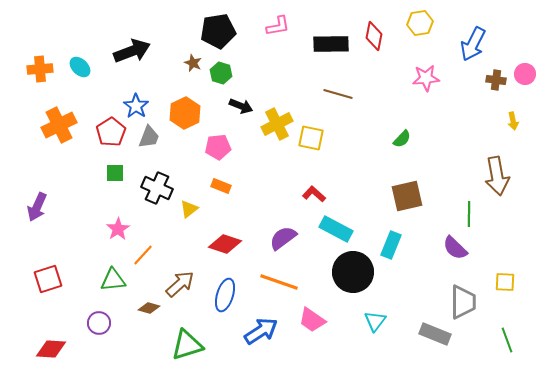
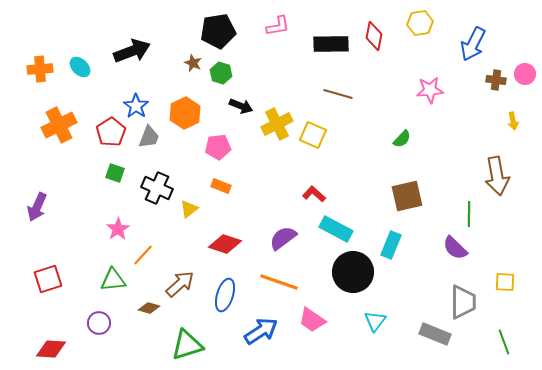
pink star at (426, 78): moved 4 px right, 12 px down
yellow square at (311, 138): moved 2 px right, 3 px up; rotated 12 degrees clockwise
green square at (115, 173): rotated 18 degrees clockwise
green line at (507, 340): moved 3 px left, 2 px down
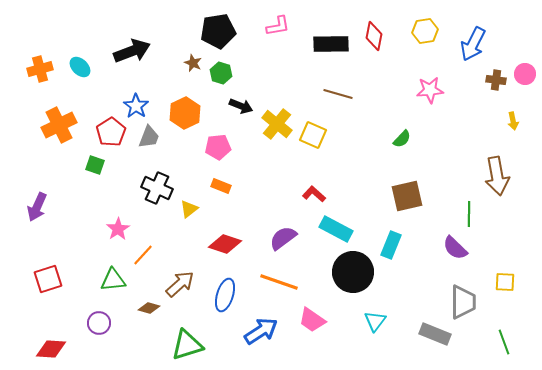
yellow hexagon at (420, 23): moved 5 px right, 8 px down
orange cross at (40, 69): rotated 10 degrees counterclockwise
yellow cross at (277, 124): rotated 24 degrees counterclockwise
green square at (115, 173): moved 20 px left, 8 px up
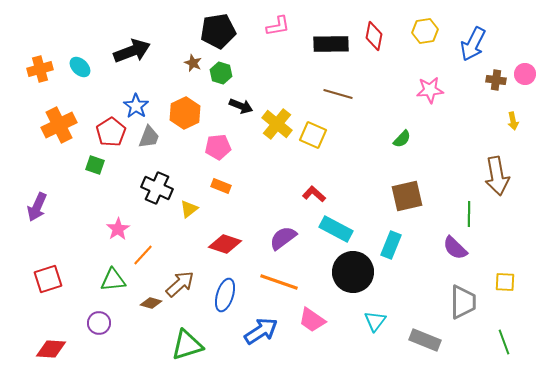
brown diamond at (149, 308): moved 2 px right, 5 px up
gray rectangle at (435, 334): moved 10 px left, 6 px down
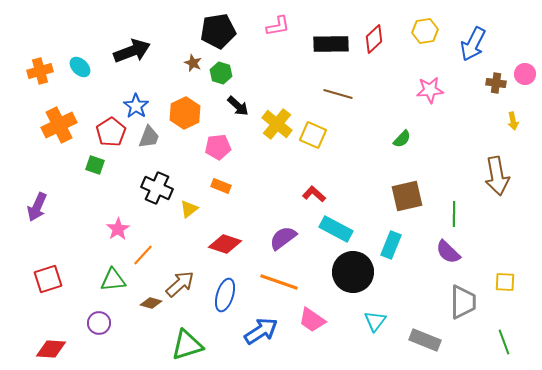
red diamond at (374, 36): moved 3 px down; rotated 36 degrees clockwise
orange cross at (40, 69): moved 2 px down
brown cross at (496, 80): moved 3 px down
black arrow at (241, 106): moved 3 px left; rotated 20 degrees clockwise
green line at (469, 214): moved 15 px left
purple semicircle at (455, 248): moved 7 px left, 4 px down
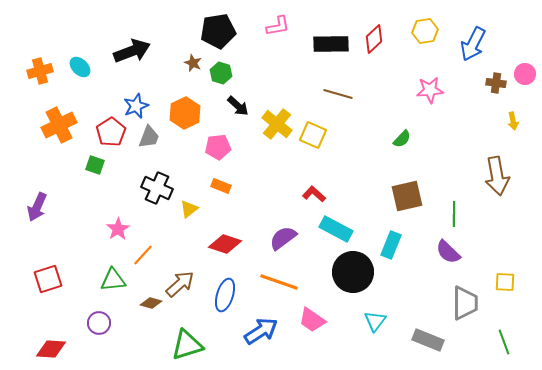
blue star at (136, 106): rotated 15 degrees clockwise
gray trapezoid at (463, 302): moved 2 px right, 1 px down
gray rectangle at (425, 340): moved 3 px right
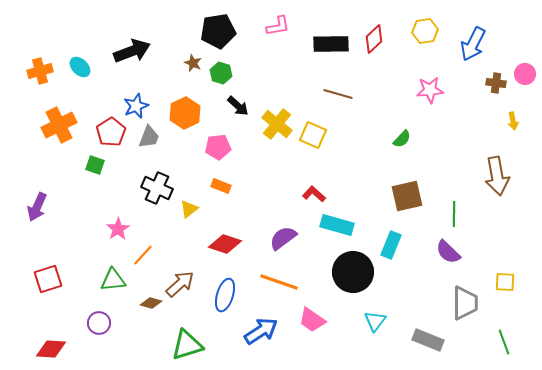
cyan rectangle at (336, 229): moved 1 px right, 4 px up; rotated 12 degrees counterclockwise
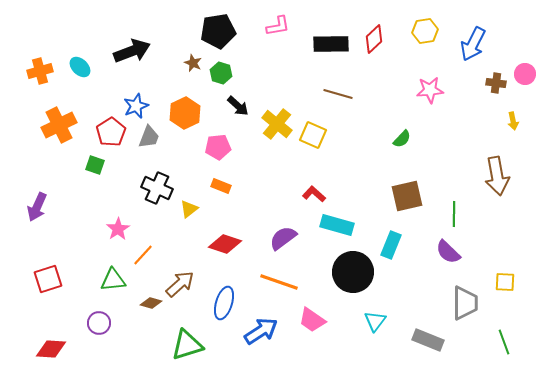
blue ellipse at (225, 295): moved 1 px left, 8 px down
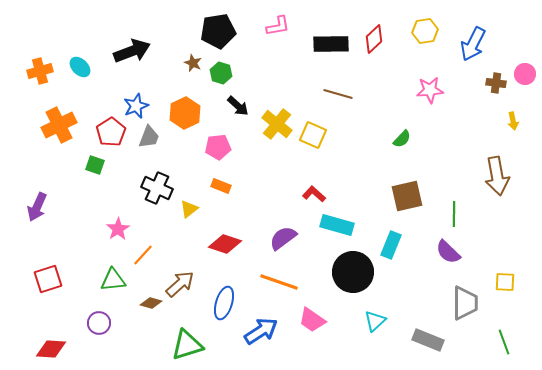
cyan triangle at (375, 321): rotated 10 degrees clockwise
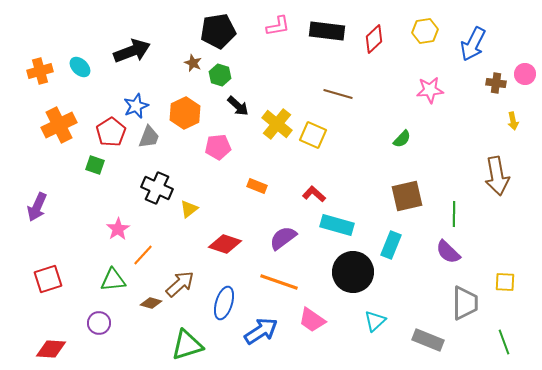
black rectangle at (331, 44): moved 4 px left, 13 px up; rotated 8 degrees clockwise
green hexagon at (221, 73): moved 1 px left, 2 px down
orange rectangle at (221, 186): moved 36 px right
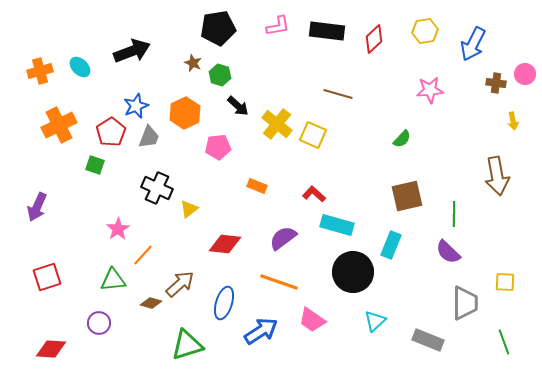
black pentagon at (218, 31): moved 3 px up
red diamond at (225, 244): rotated 12 degrees counterclockwise
red square at (48, 279): moved 1 px left, 2 px up
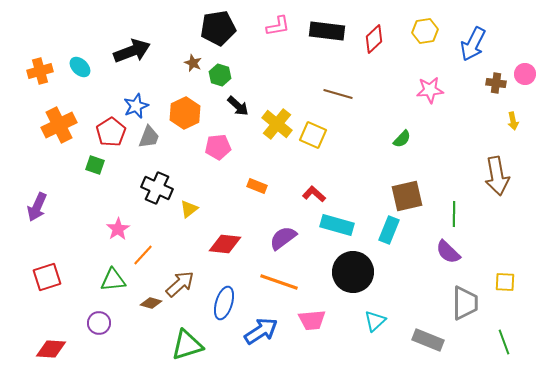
cyan rectangle at (391, 245): moved 2 px left, 15 px up
pink trapezoid at (312, 320): rotated 40 degrees counterclockwise
